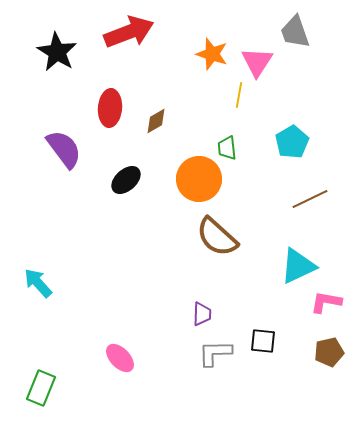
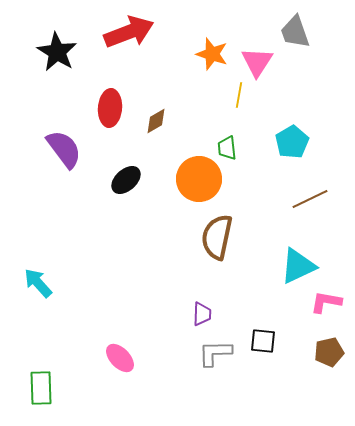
brown semicircle: rotated 60 degrees clockwise
green rectangle: rotated 24 degrees counterclockwise
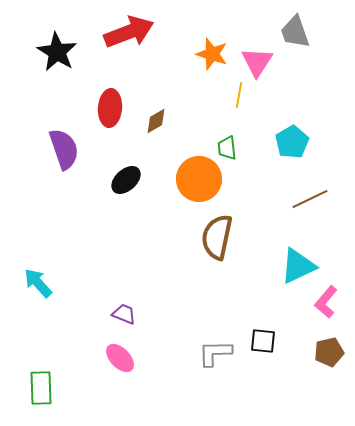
purple semicircle: rotated 18 degrees clockwise
pink L-shape: rotated 60 degrees counterclockwise
purple trapezoid: moved 78 px left; rotated 70 degrees counterclockwise
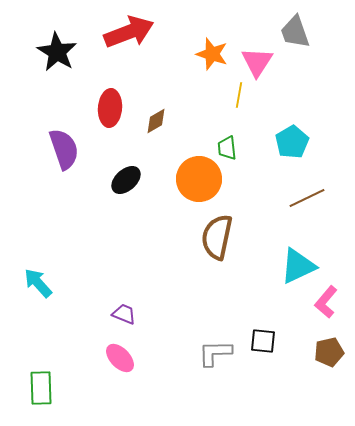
brown line: moved 3 px left, 1 px up
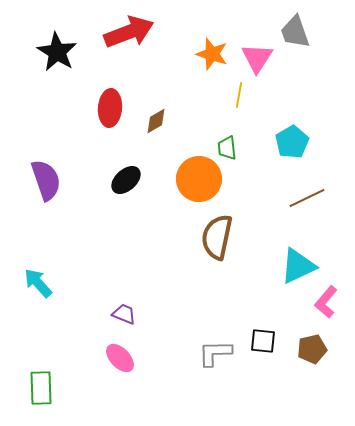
pink triangle: moved 4 px up
purple semicircle: moved 18 px left, 31 px down
brown pentagon: moved 17 px left, 3 px up
